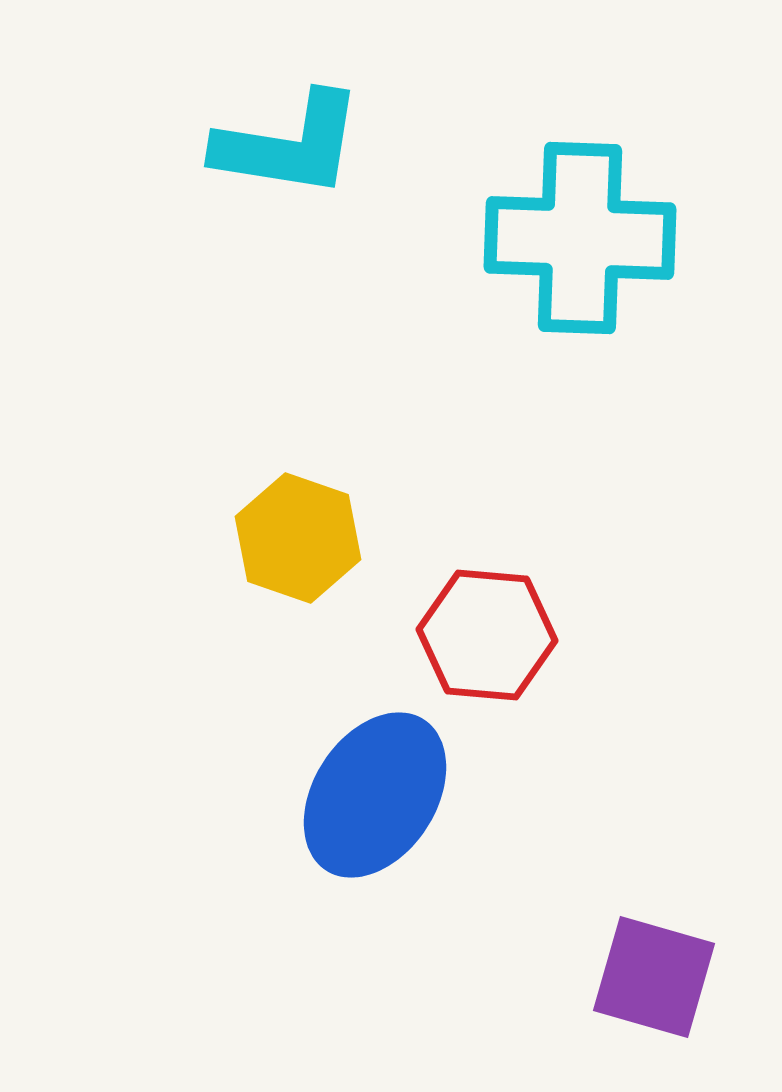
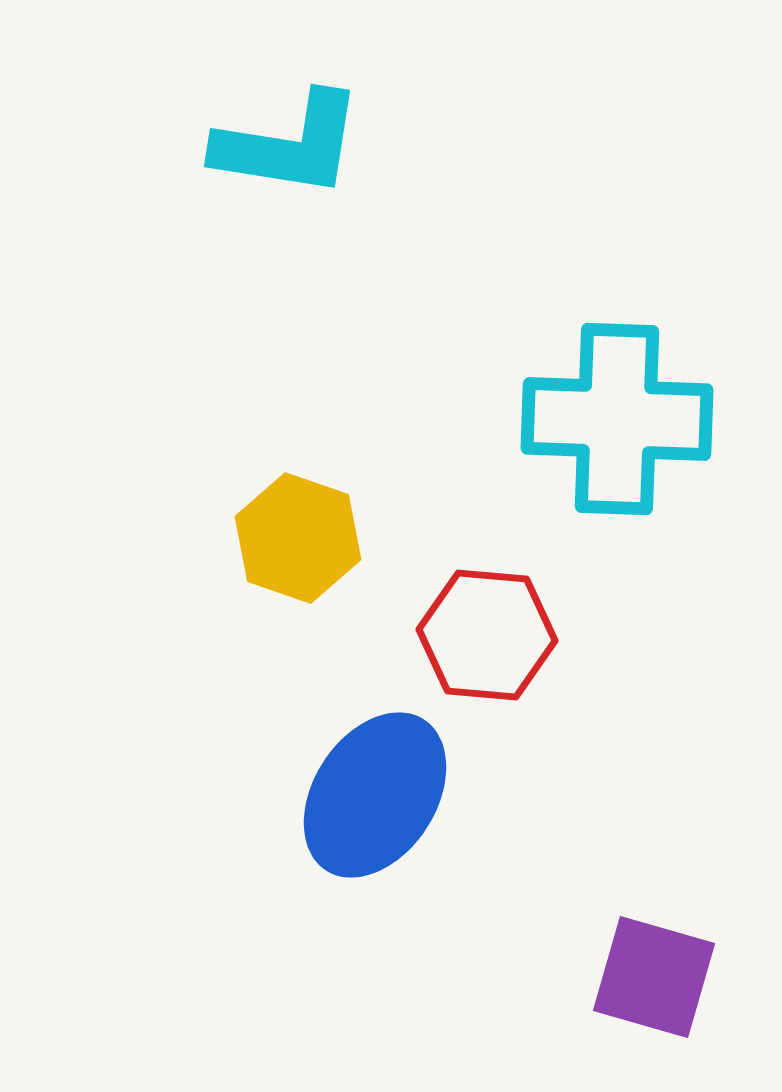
cyan cross: moved 37 px right, 181 px down
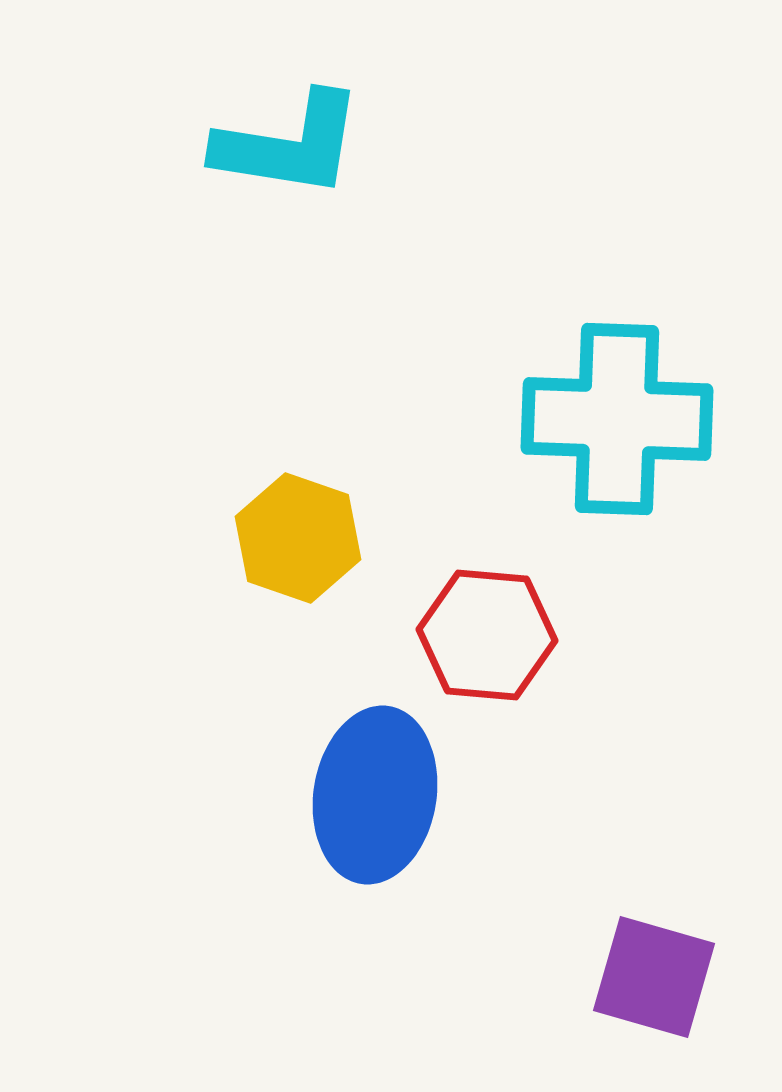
blue ellipse: rotated 24 degrees counterclockwise
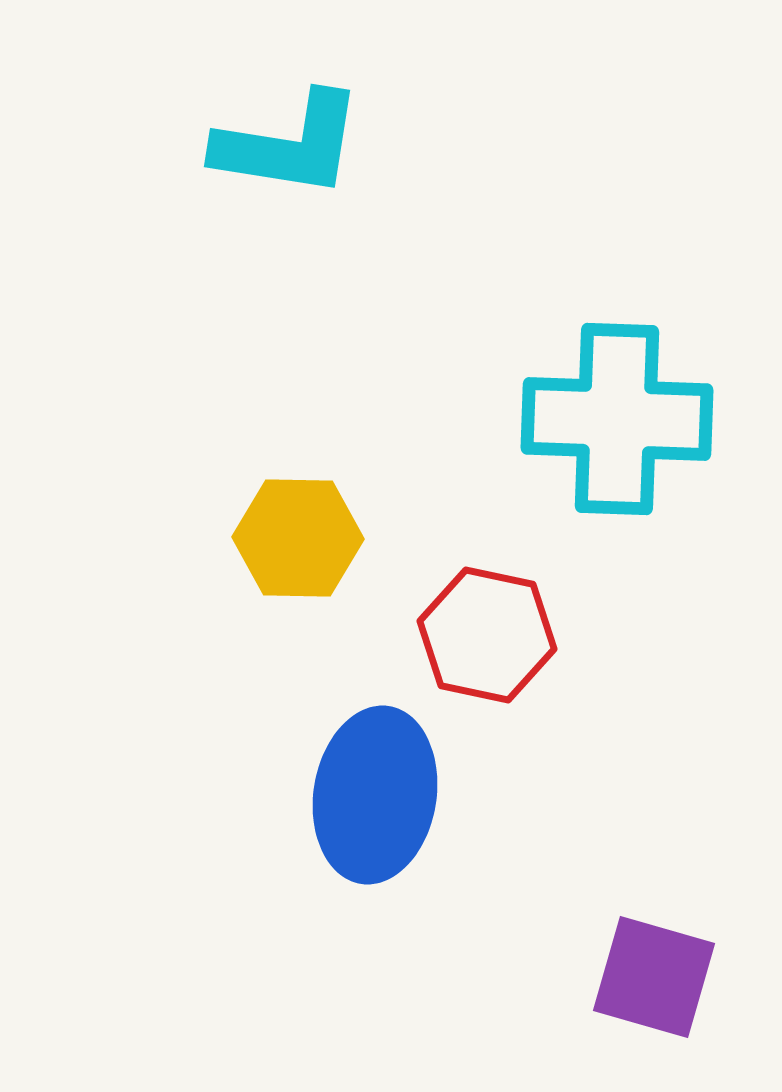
yellow hexagon: rotated 18 degrees counterclockwise
red hexagon: rotated 7 degrees clockwise
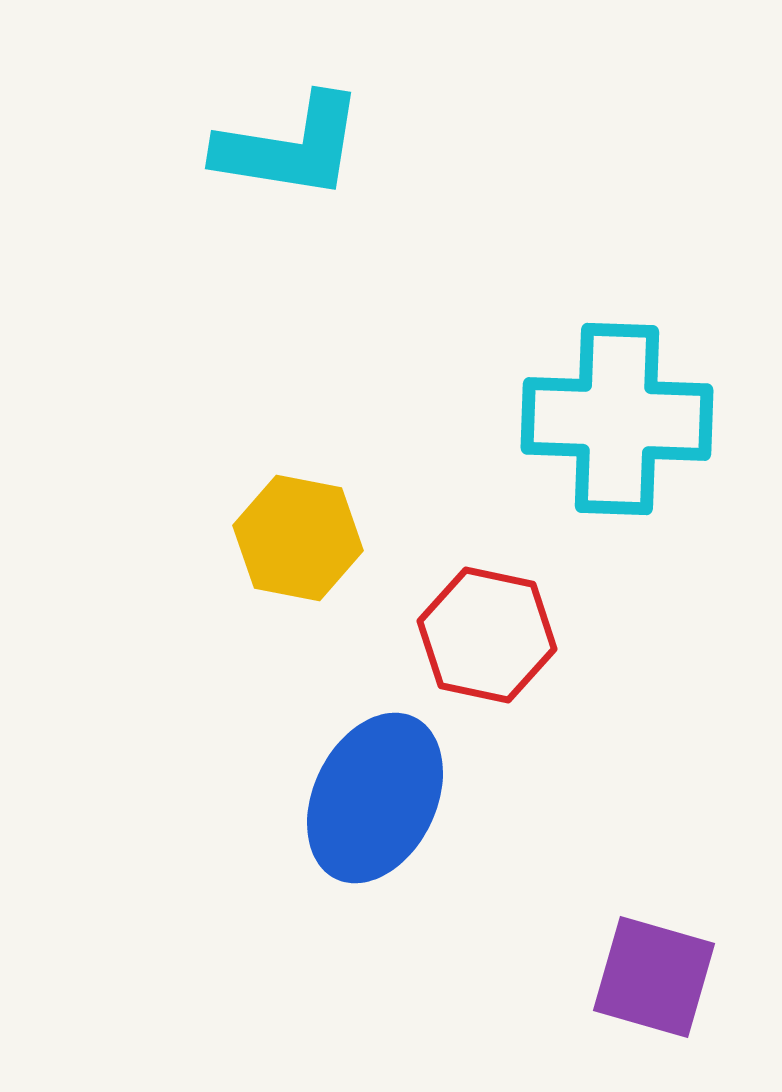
cyan L-shape: moved 1 px right, 2 px down
yellow hexagon: rotated 10 degrees clockwise
blue ellipse: moved 3 px down; rotated 17 degrees clockwise
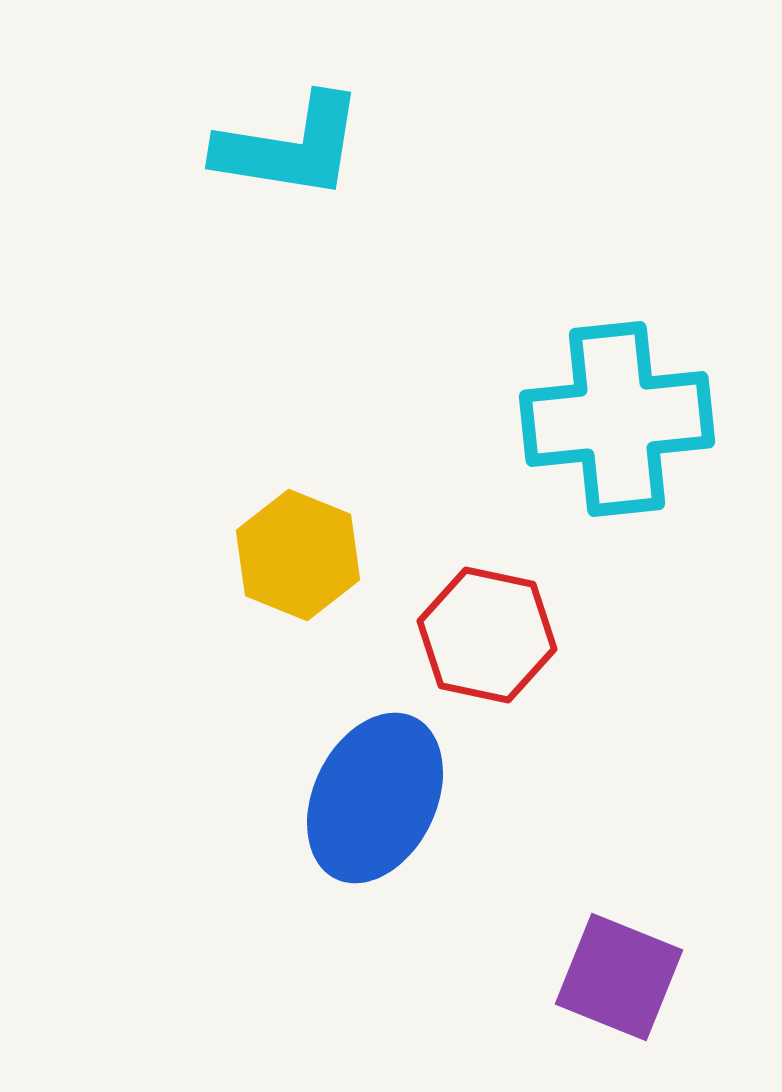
cyan cross: rotated 8 degrees counterclockwise
yellow hexagon: moved 17 px down; rotated 11 degrees clockwise
purple square: moved 35 px left; rotated 6 degrees clockwise
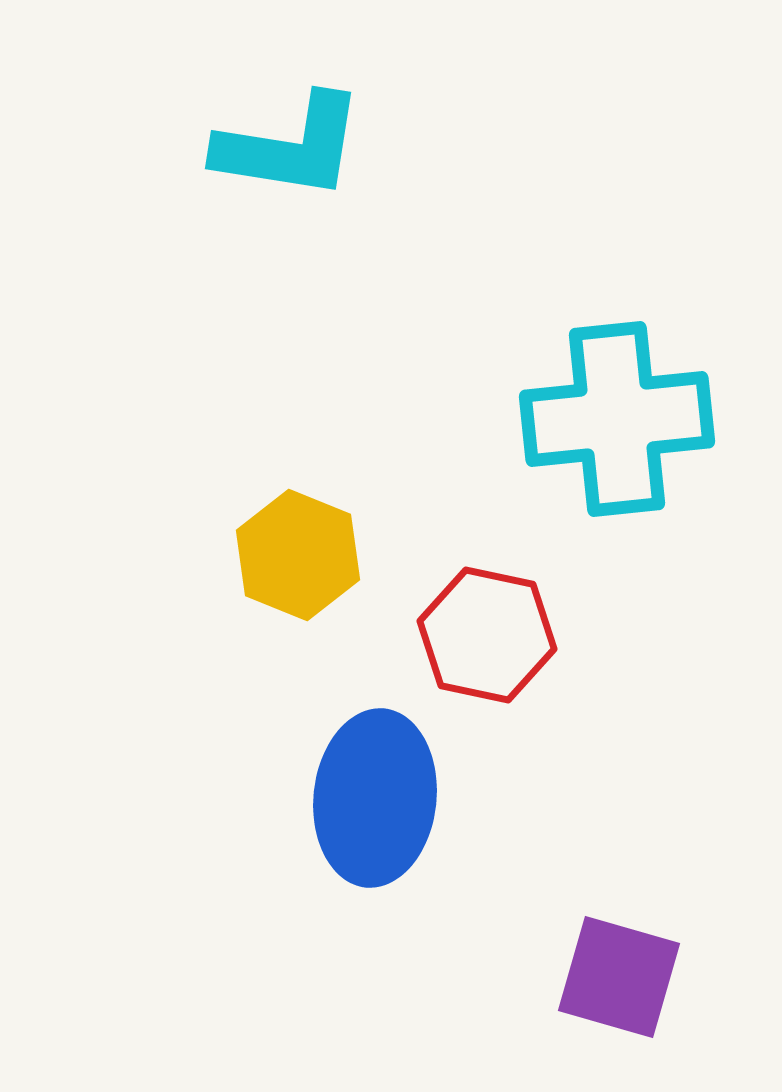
blue ellipse: rotated 20 degrees counterclockwise
purple square: rotated 6 degrees counterclockwise
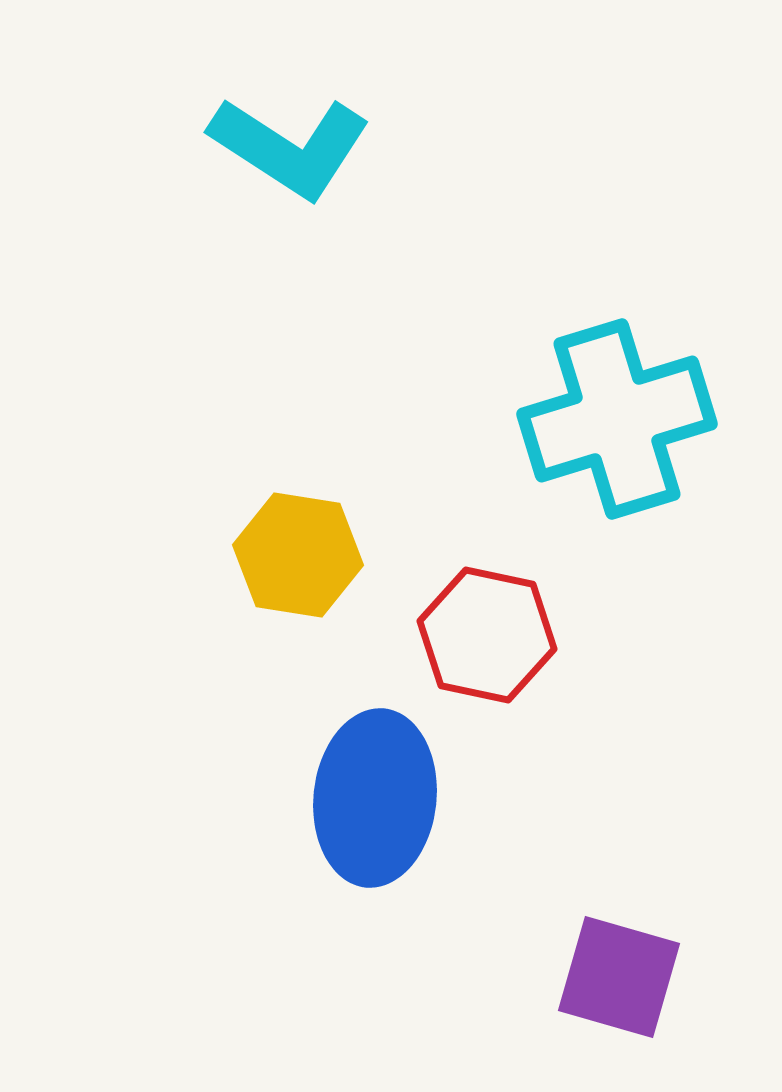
cyan L-shape: rotated 24 degrees clockwise
cyan cross: rotated 11 degrees counterclockwise
yellow hexagon: rotated 13 degrees counterclockwise
